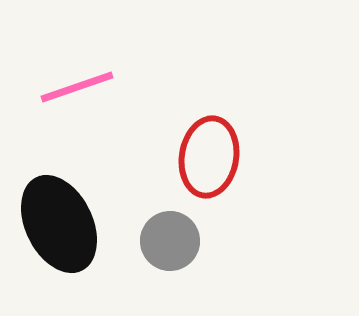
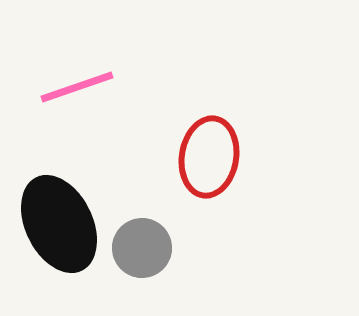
gray circle: moved 28 px left, 7 px down
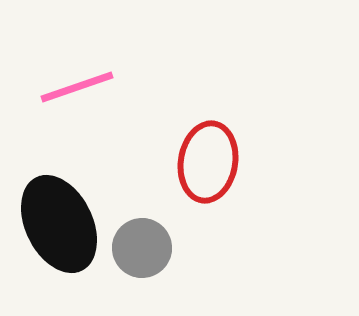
red ellipse: moved 1 px left, 5 px down
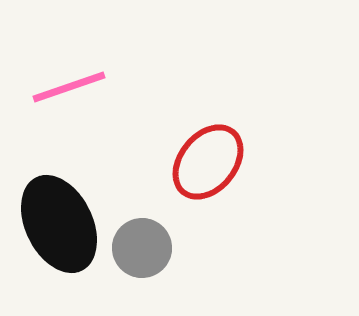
pink line: moved 8 px left
red ellipse: rotated 30 degrees clockwise
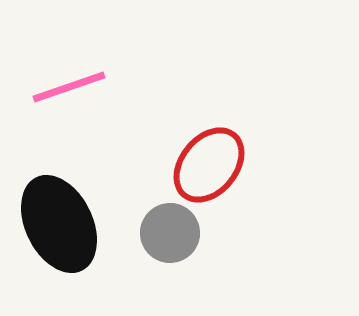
red ellipse: moved 1 px right, 3 px down
gray circle: moved 28 px right, 15 px up
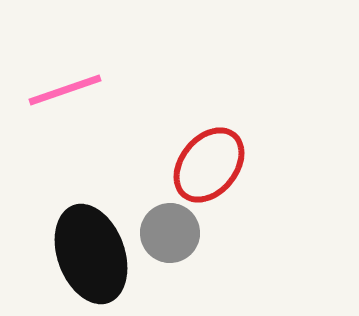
pink line: moved 4 px left, 3 px down
black ellipse: moved 32 px right, 30 px down; rotated 6 degrees clockwise
